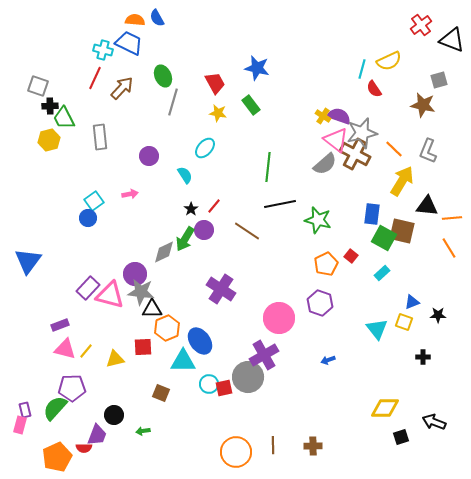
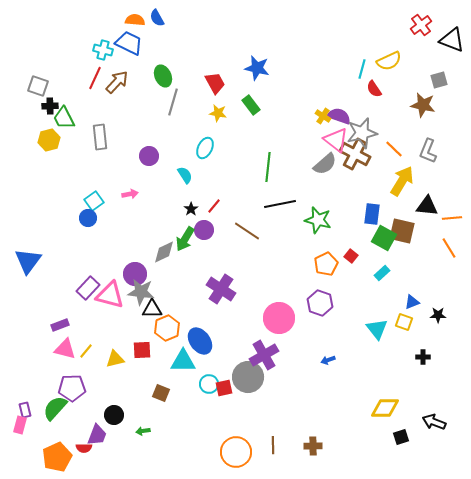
brown arrow at (122, 88): moved 5 px left, 6 px up
cyan ellipse at (205, 148): rotated 15 degrees counterclockwise
red square at (143, 347): moved 1 px left, 3 px down
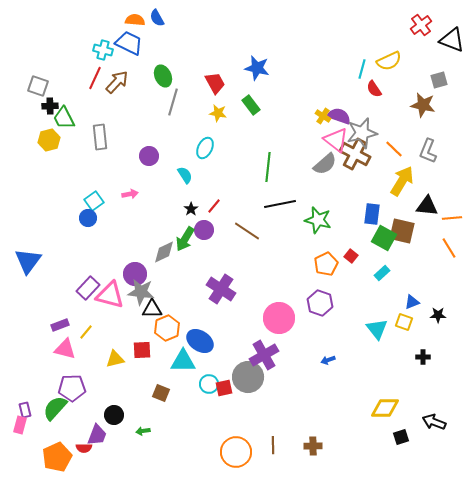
blue ellipse at (200, 341): rotated 20 degrees counterclockwise
yellow line at (86, 351): moved 19 px up
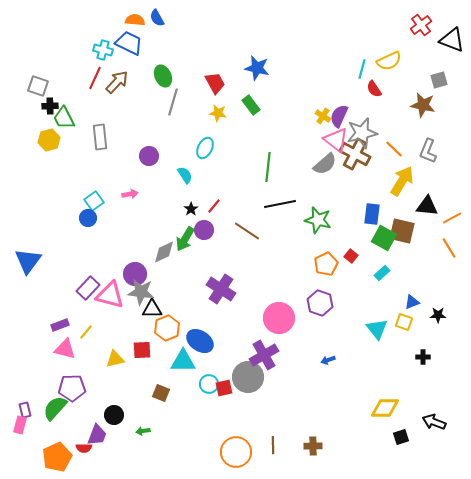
purple semicircle at (339, 116): rotated 85 degrees counterclockwise
orange line at (452, 218): rotated 24 degrees counterclockwise
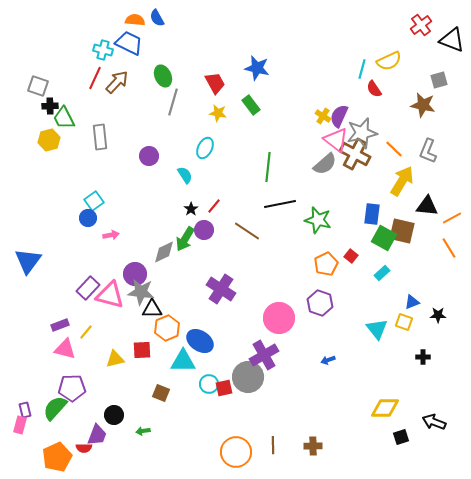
pink arrow at (130, 194): moved 19 px left, 41 px down
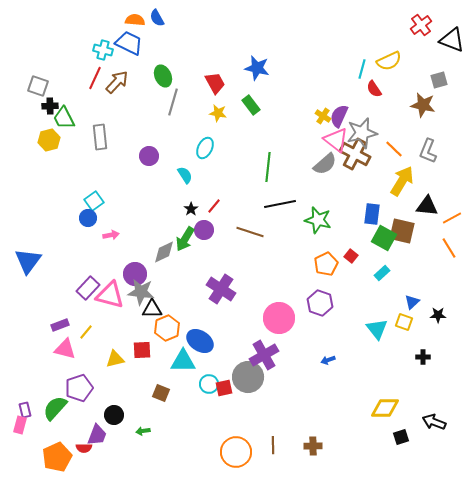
brown line at (247, 231): moved 3 px right, 1 px down; rotated 16 degrees counterclockwise
blue triangle at (412, 302): rotated 21 degrees counterclockwise
purple pentagon at (72, 388): moved 7 px right; rotated 16 degrees counterclockwise
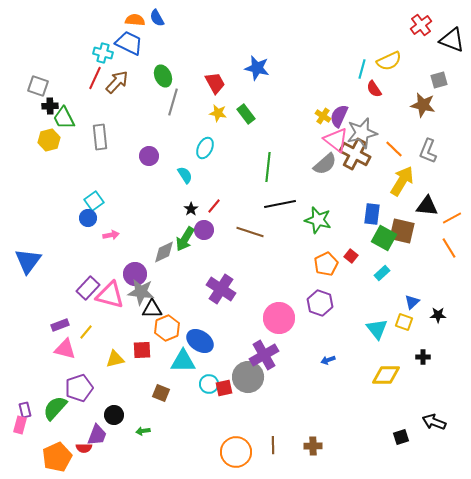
cyan cross at (103, 50): moved 3 px down
green rectangle at (251, 105): moved 5 px left, 9 px down
yellow diamond at (385, 408): moved 1 px right, 33 px up
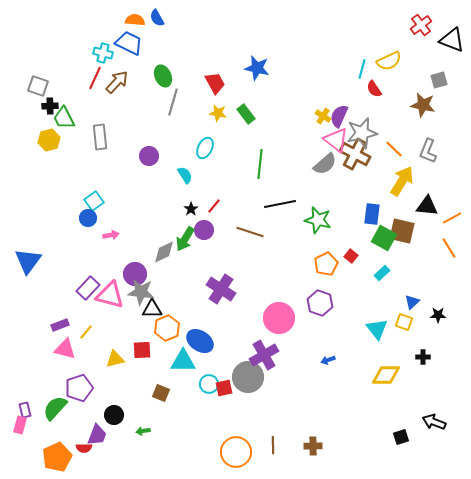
green line at (268, 167): moved 8 px left, 3 px up
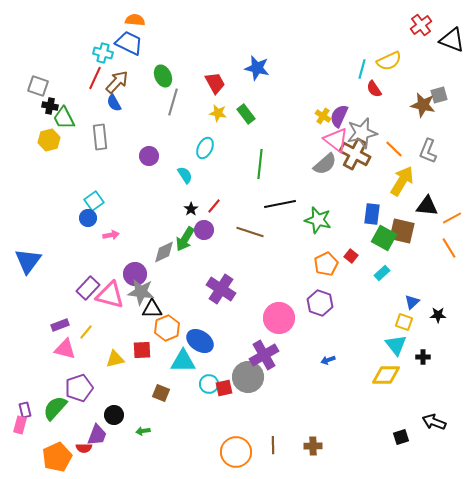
blue semicircle at (157, 18): moved 43 px left, 85 px down
gray square at (439, 80): moved 15 px down
black cross at (50, 106): rotated 14 degrees clockwise
cyan triangle at (377, 329): moved 19 px right, 16 px down
